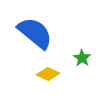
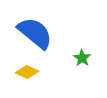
yellow diamond: moved 21 px left, 2 px up
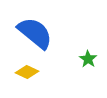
green star: moved 6 px right, 1 px down
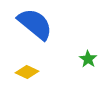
blue semicircle: moved 9 px up
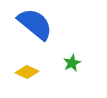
green star: moved 16 px left, 4 px down; rotated 12 degrees clockwise
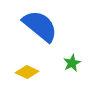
blue semicircle: moved 5 px right, 2 px down
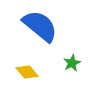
yellow diamond: rotated 25 degrees clockwise
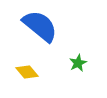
green star: moved 6 px right
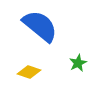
yellow diamond: moved 2 px right; rotated 30 degrees counterclockwise
